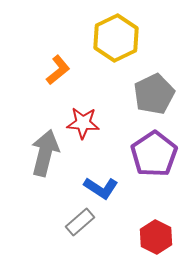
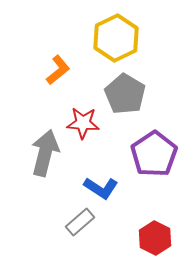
gray pentagon: moved 29 px left; rotated 15 degrees counterclockwise
red hexagon: moved 1 px left, 1 px down
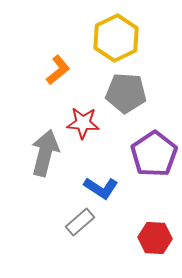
gray pentagon: moved 1 px right, 1 px up; rotated 27 degrees counterclockwise
red hexagon: rotated 24 degrees counterclockwise
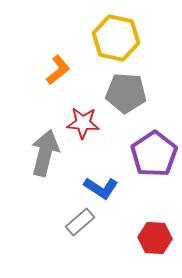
yellow hexagon: rotated 21 degrees counterclockwise
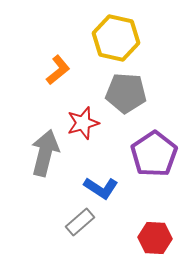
red star: rotated 20 degrees counterclockwise
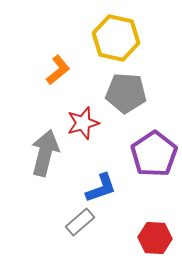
blue L-shape: rotated 52 degrees counterclockwise
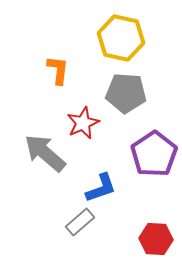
yellow hexagon: moved 5 px right
orange L-shape: rotated 44 degrees counterclockwise
red star: rotated 8 degrees counterclockwise
gray arrow: rotated 63 degrees counterclockwise
red hexagon: moved 1 px right, 1 px down
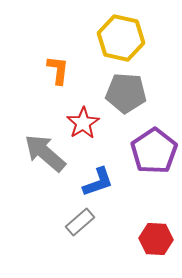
red star: rotated 8 degrees counterclockwise
purple pentagon: moved 3 px up
blue L-shape: moved 3 px left, 6 px up
